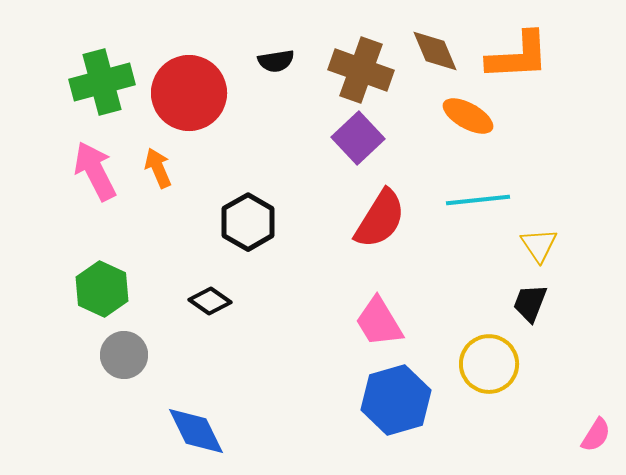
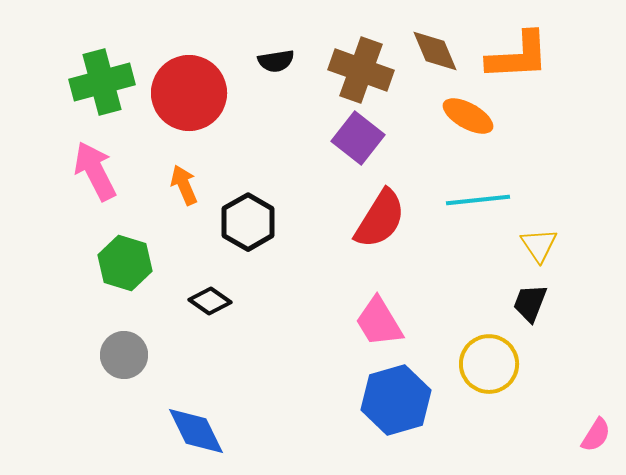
purple square: rotated 9 degrees counterclockwise
orange arrow: moved 26 px right, 17 px down
green hexagon: moved 23 px right, 26 px up; rotated 8 degrees counterclockwise
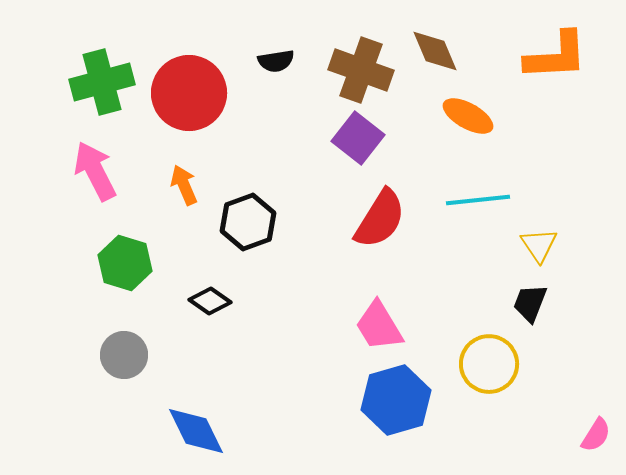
orange L-shape: moved 38 px right
black hexagon: rotated 10 degrees clockwise
pink trapezoid: moved 4 px down
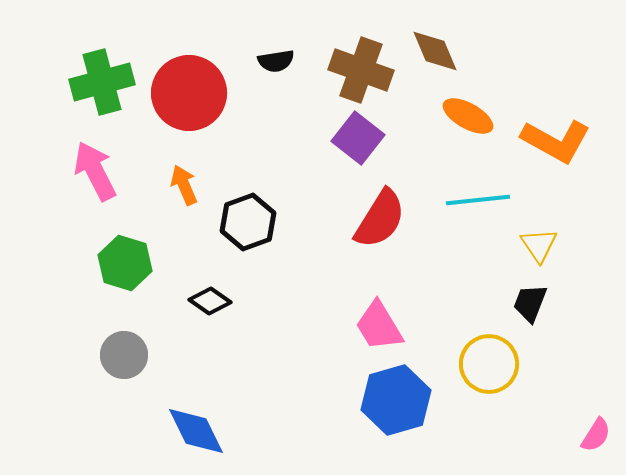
orange L-shape: moved 85 px down; rotated 32 degrees clockwise
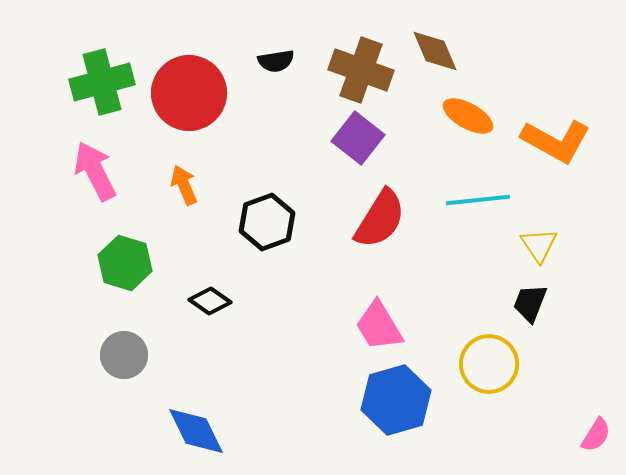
black hexagon: moved 19 px right
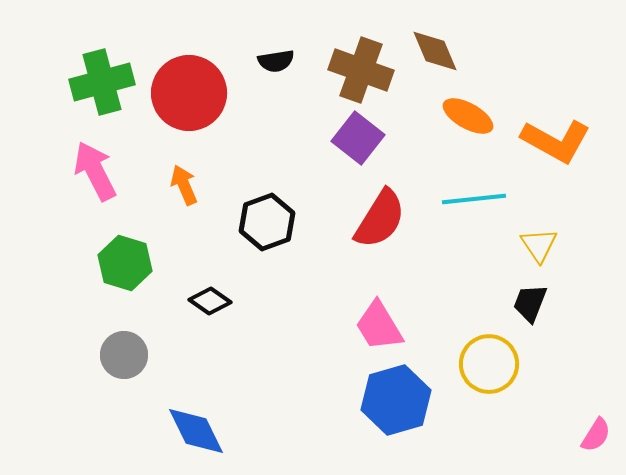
cyan line: moved 4 px left, 1 px up
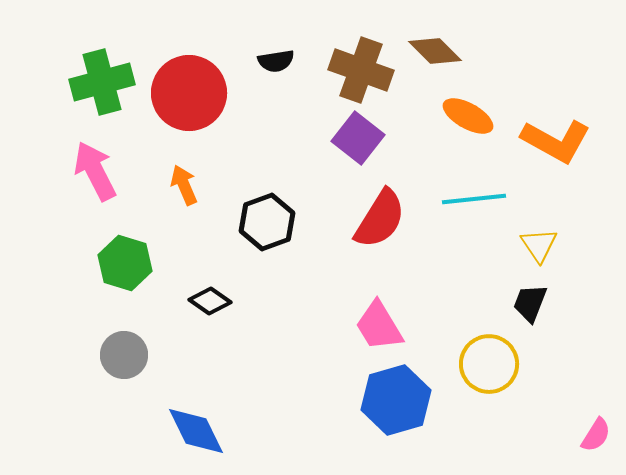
brown diamond: rotated 22 degrees counterclockwise
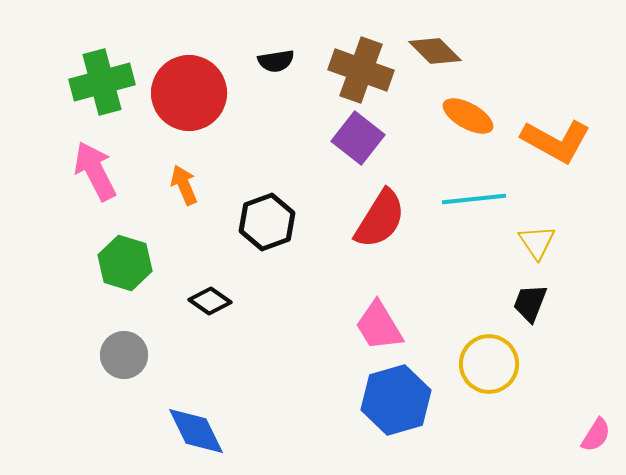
yellow triangle: moved 2 px left, 3 px up
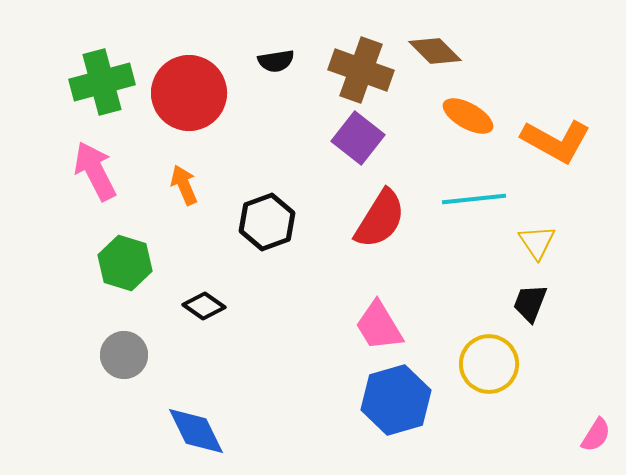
black diamond: moved 6 px left, 5 px down
